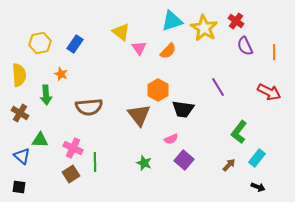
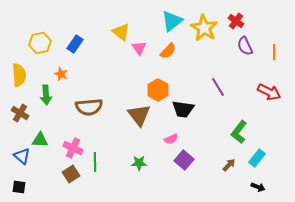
cyan triangle: rotated 20 degrees counterclockwise
green star: moved 5 px left; rotated 21 degrees counterclockwise
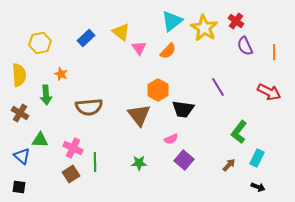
blue rectangle: moved 11 px right, 6 px up; rotated 12 degrees clockwise
cyan rectangle: rotated 12 degrees counterclockwise
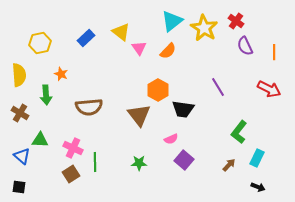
red arrow: moved 3 px up
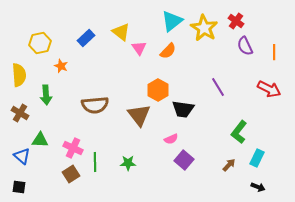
orange star: moved 8 px up
brown semicircle: moved 6 px right, 2 px up
green star: moved 11 px left
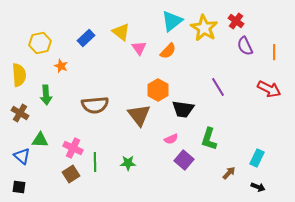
green L-shape: moved 30 px left, 7 px down; rotated 20 degrees counterclockwise
brown arrow: moved 8 px down
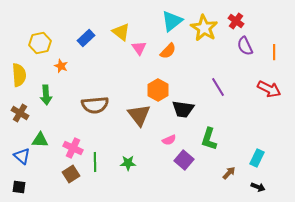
pink semicircle: moved 2 px left, 1 px down
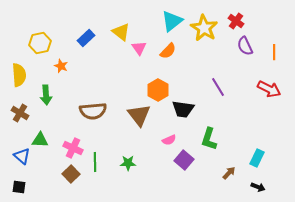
brown semicircle: moved 2 px left, 6 px down
brown square: rotated 12 degrees counterclockwise
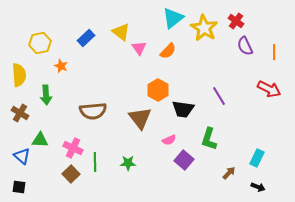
cyan triangle: moved 1 px right, 3 px up
purple line: moved 1 px right, 9 px down
brown triangle: moved 1 px right, 3 px down
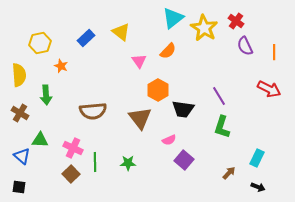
pink triangle: moved 13 px down
green L-shape: moved 13 px right, 12 px up
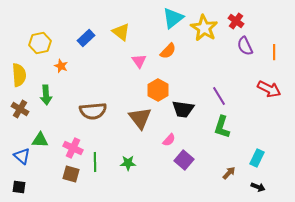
brown cross: moved 4 px up
pink semicircle: rotated 24 degrees counterclockwise
brown square: rotated 30 degrees counterclockwise
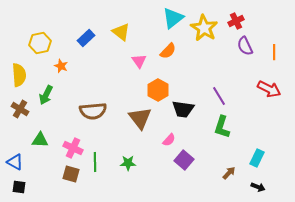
red cross: rotated 28 degrees clockwise
green arrow: rotated 30 degrees clockwise
blue triangle: moved 7 px left, 6 px down; rotated 12 degrees counterclockwise
